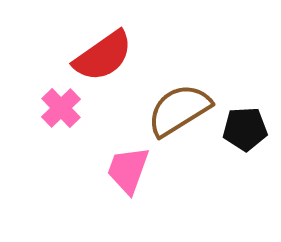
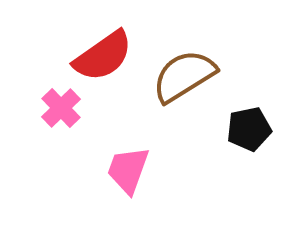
brown semicircle: moved 5 px right, 34 px up
black pentagon: moved 4 px right; rotated 9 degrees counterclockwise
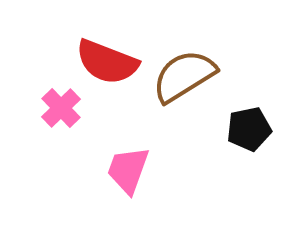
red semicircle: moved 4 px right, 6 px down; rotated 56 degrees clockwise
